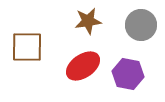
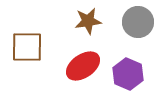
gray circle: moved 3 px left, 3 px up
purple hexagon: rotated 12 degrees clockwise
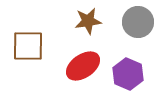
brown square: moved 1 px right, 1 px up
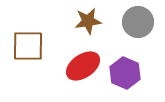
purple hexagon: moved 3 px left, 1 px up
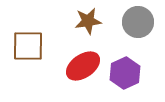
purple hexagon: rotated 12 degrees clockwise
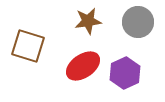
brown square: rotated 16 degrees clockwise
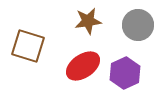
gray circle: moved 3 px down
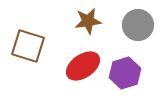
purple hexagon: rotated 8 degrees clockwise
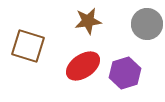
gray circle: moved 9 px right, 1 px up
